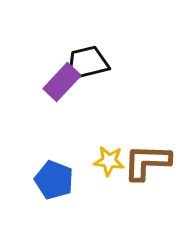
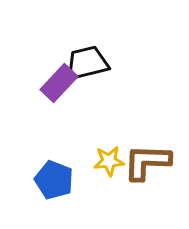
purple rectangle: moved 3 px left, 1 px down
yellow star: rotated 12 degrees counterclockwise
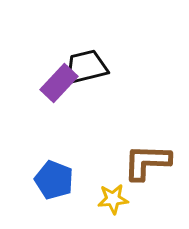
black trapezoid: moved 1 px left, 4 px down
yellow star: moved 4 px right, 38 px down
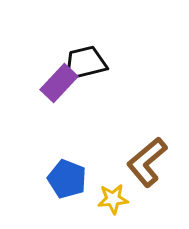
black trapezoid: moved 1 px left, 4 px up
brown L-shape: rotated 42 degrees counterclockwise
blue pentagon: moved 13 px right, 1 px up
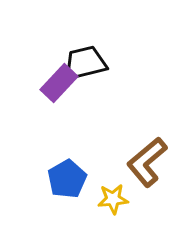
blue pentagon: rotated 21 degrees clockwise
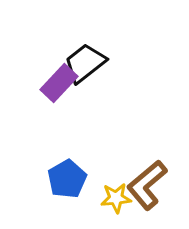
black trapezoid: rotated 24 degrees counterclockwise
brown L-shape: moved 23 px down
yellow star: moved 3 px right, 1 px up
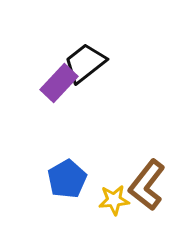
brown L-shape: rotated 12 degrees counterclockwise
yellow star: moved 2 px left, 2 px down
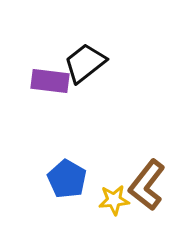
purple rectangle: moved 9 px left, 2 px up; rotated 54 degrees clockwise
blue pentagon: rotated 12 degrees counterclockwise
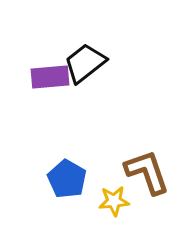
purple rectangle: moved 4 px up; rotated 12 degrees counterclockwise
brown L-shape: moved 13 px up; rotated 123 degrees clockwise
yellow star: moved 1 px down
